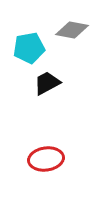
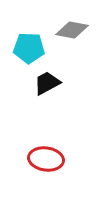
cyan pentagon: rotated 12 degrees clockwise
red ellipse: rotated 16 degrees clockwise
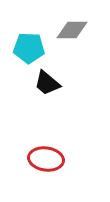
gray diamond: rotated 12 degrees counterclockwise
black trapezoid: rotated 112 degrees counterclockwise
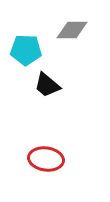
cyan pentagon: moved 3 px left, 2 px down
black trapezoid: moved 2 px down
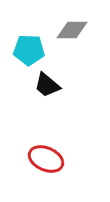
cyan pentagon: moved 3 px right
red ellipse: rotated 16 degrees clockwise
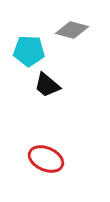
gray diamond: rotated 16 degrees clockwise
cyan pentagon: moved 1 px down
